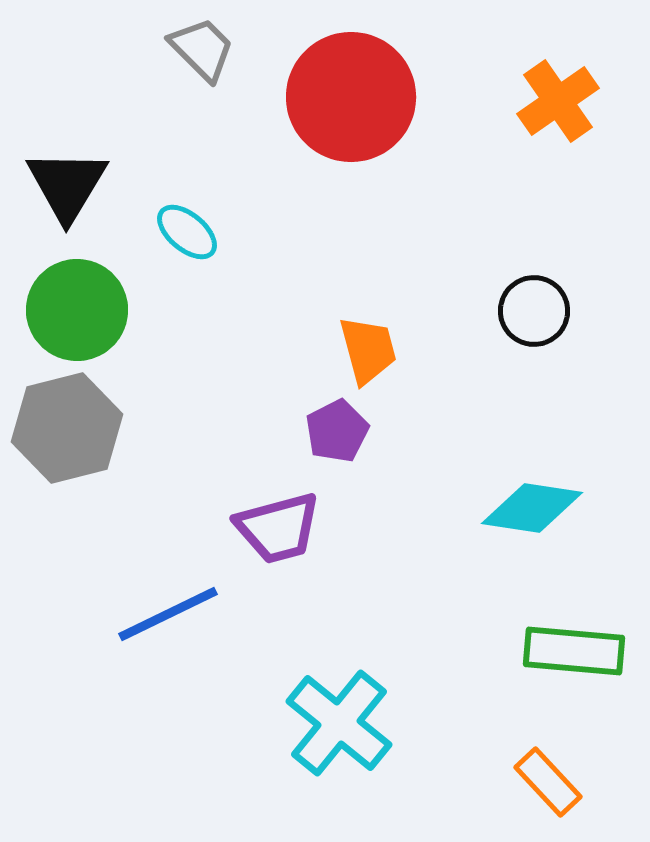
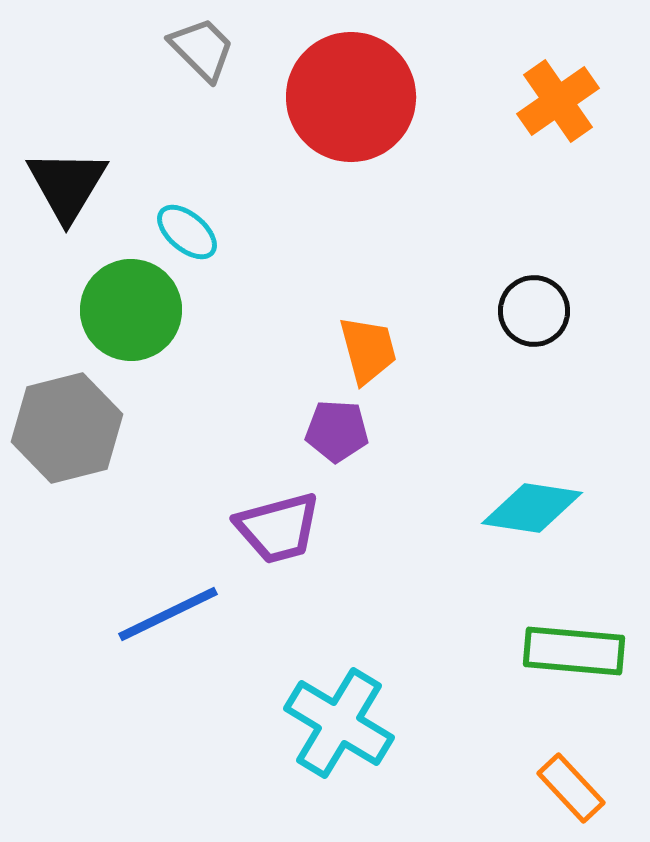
green circle: moved 54 px right
purple pentagon: rotated 30 degrees clockwise
cyan cross: rotated 8 degrees counterclockwise
orange rectangle: moved 23 px right, 6 px down
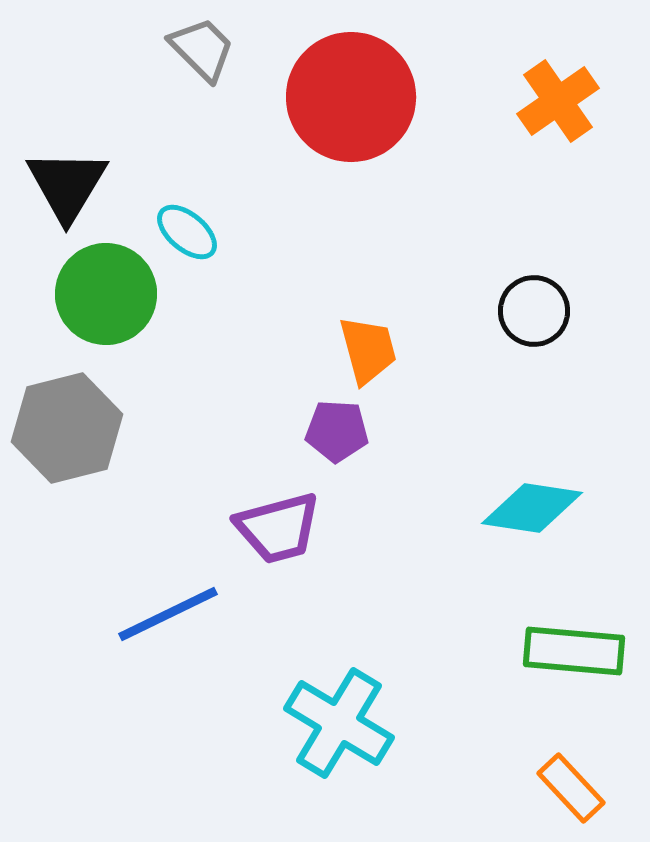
green circle: moved 25 px left, 16 px up
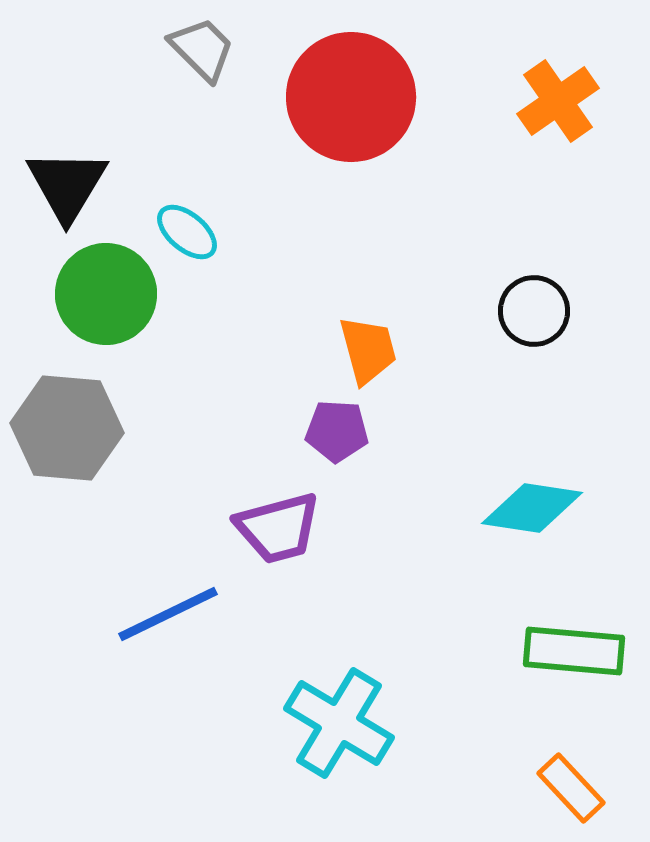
gray hexagon: rotated 19 degrees clockwise
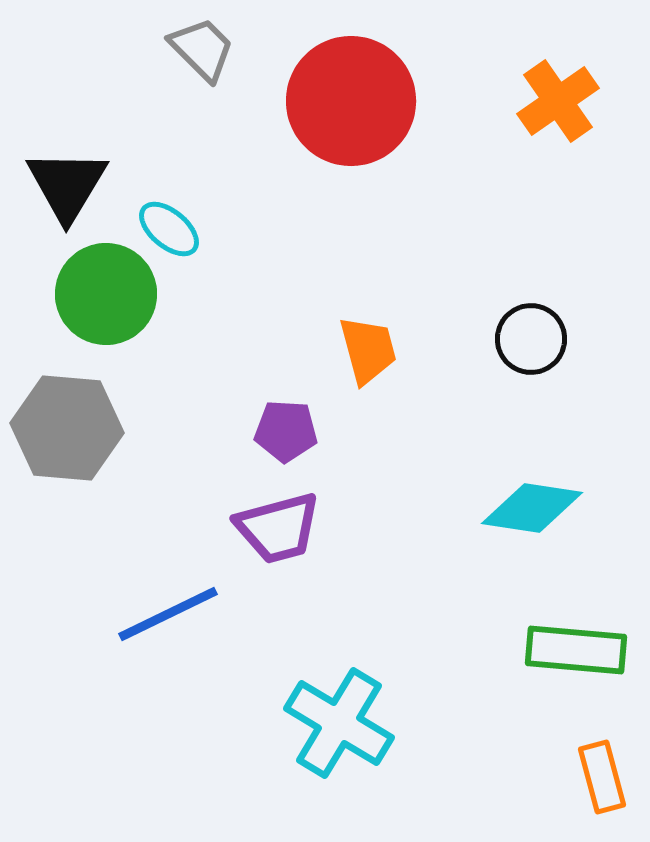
red circle: moved 4 px down
cyan ellipse: moved 18 px left, 3 px up
black circle: moved 3 px left, 28 px down
purple pentagon: moved 51 px left
green rectangle: moved 2 px right, 1 px up
orange rectangle: moved 31 px right, 11 px up; rotated 28 degrees clockwise
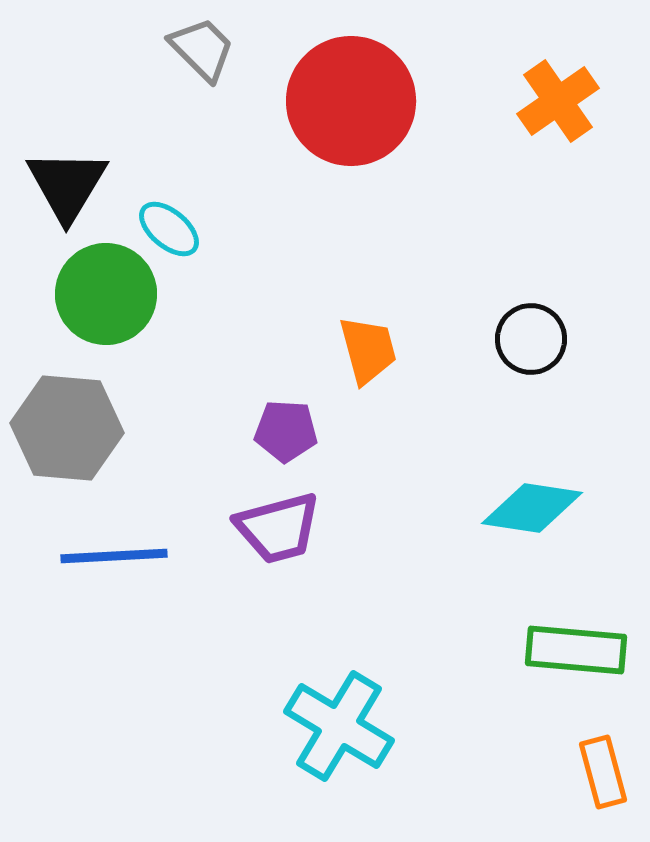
blue line: moved 54 px left, 58 px up; rotated 23 degrees clockwise
cyan cross: moved 3 px down
orange rectangle: moved 1 px right, 5 px up
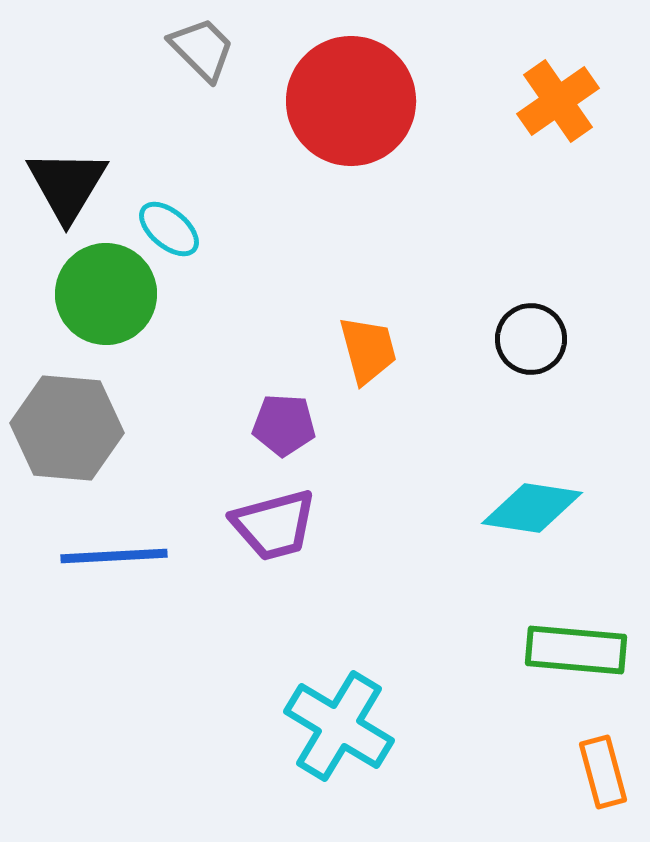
purple pentagon: moved 2 px left, 6 px up
purple trapezoid: moved 4 px left, 3 px up
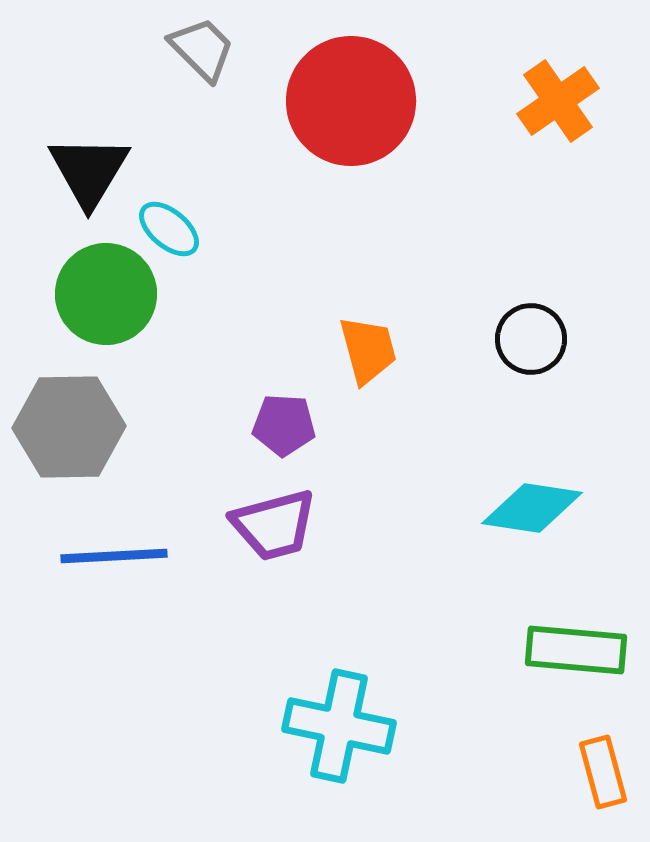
black triangle: moved 22 px right, 14 px up
gray hexagon: moved 2 px right, 1 px up; rotated 6 degrees counterclockwise
cyan cross: rotated 19 degrees counterclockwise
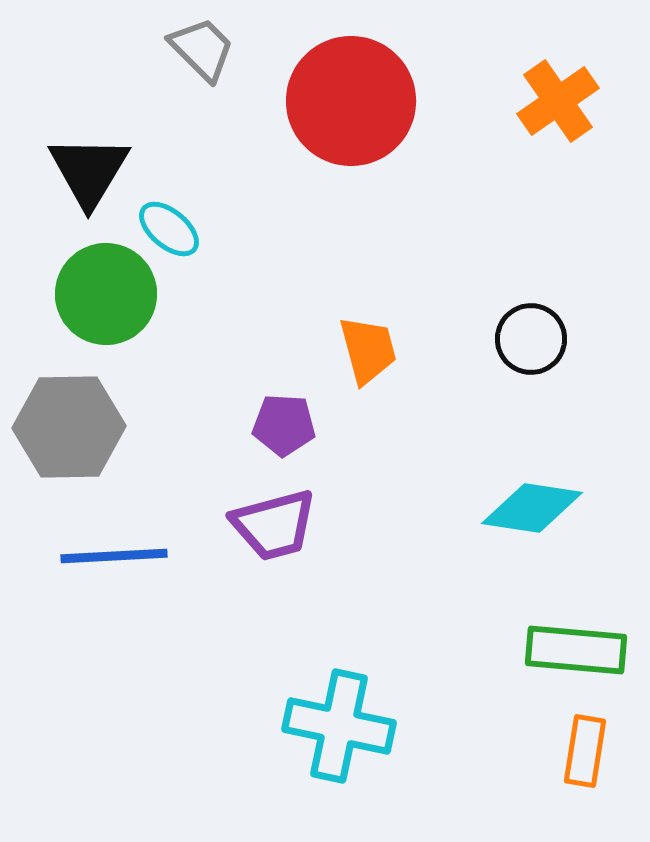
orange rectangle: moved 18 px left, 21 px up; rotated 24 degrees clockwise
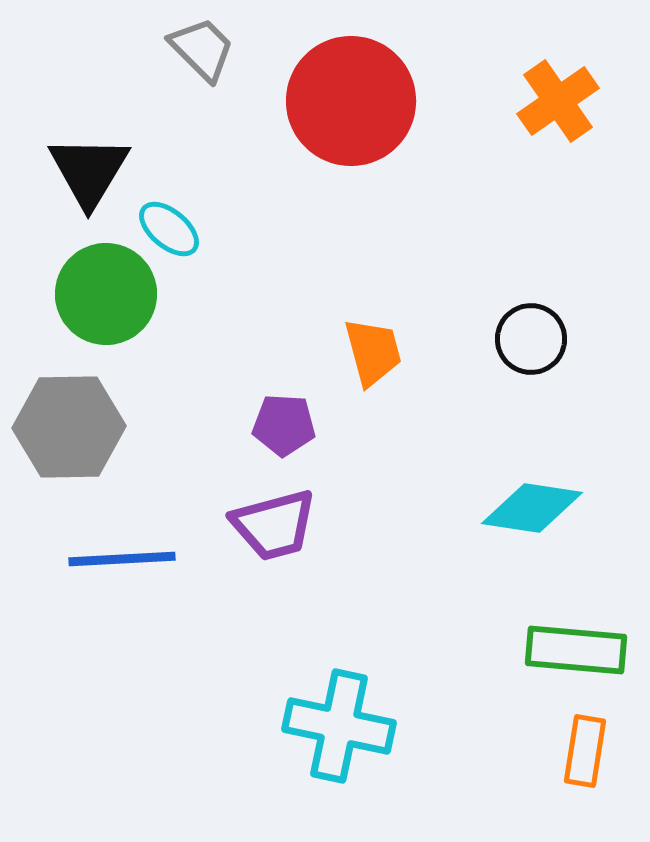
orange trapezoid: moved 5 px right, 2 px down
blue line: moved 8 px right, 3 px down
